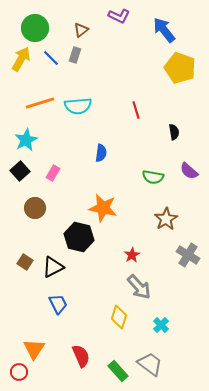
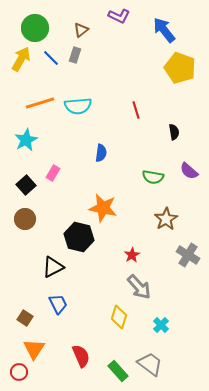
black square: moved 6 px right, 14 px down
brown circle: moved 10 px left, 11 px down
brown square: moved 56 px down
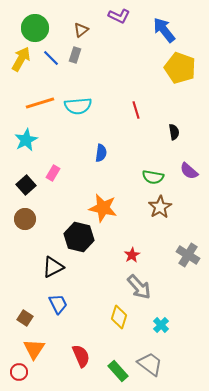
brown star: moved 6 px left, 12 px up
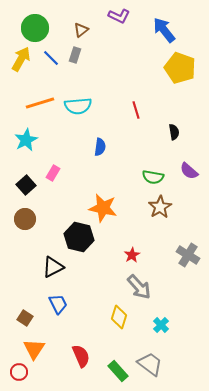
blue semicircle: moved 1 px left, 6 px up
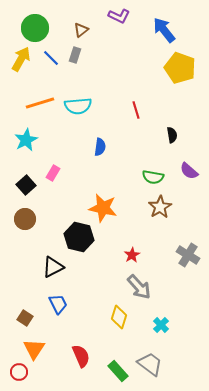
black semicircle: moved 2 px left, 3 px down
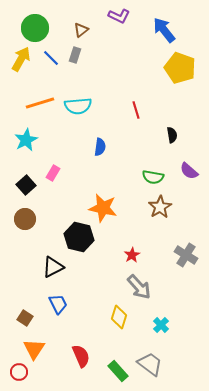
gray cross: moved 2 px left
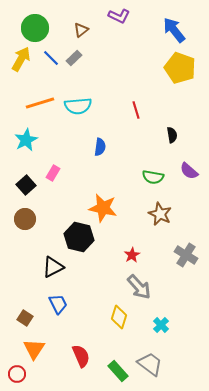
blue arrow: moved 10 px right
gray rectangle: moved 1 px left, 3 px down; rotated 28 degrees clockwise
brown star: moved 7 px down; rotated 15 degrees counterclockwise
red circle: moved 2 px left, 2 px down
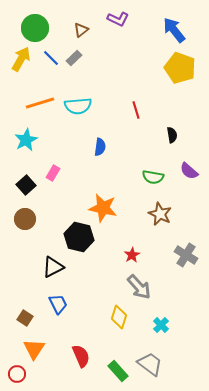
purple L-shape: moved 1 px left, 3 px down
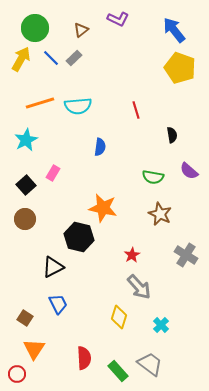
red semicircle: moved 3 px right, 2 px down; rotated 20 degrees clockwise
